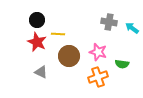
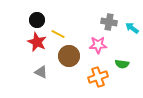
yellow line: rotated 24 degrees clockwise
pink star: moved 7 px up; rotated 18 degrees counterclockwise
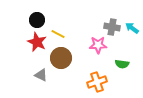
gray cross: moved 3 px right, 5 px down
brown circle: moved 8 px left, 2 px down
gray triangle: moved 3 px down
orange cross: moved 1 px left, 5 px down
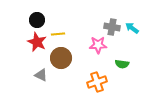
yellow line: rotated 32 degrees counterclockwise
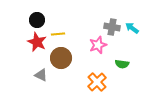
pink star: rotated 18 degrees counterclockwise
orange cross: rotated 24 degrees counterclockwise
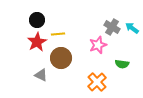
gray cross: rotated 21 degrees clockwise
red star: rotated 18 degrees clockwise
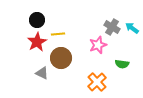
gray triangle: moved 1 px right, 2 px up
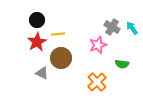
cyan arrow: rotated 16 degrees clockwise
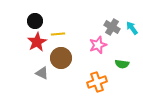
black circle: moved 2 px left, 1 px down
orange cross: rotated 24 degrees clockwise
